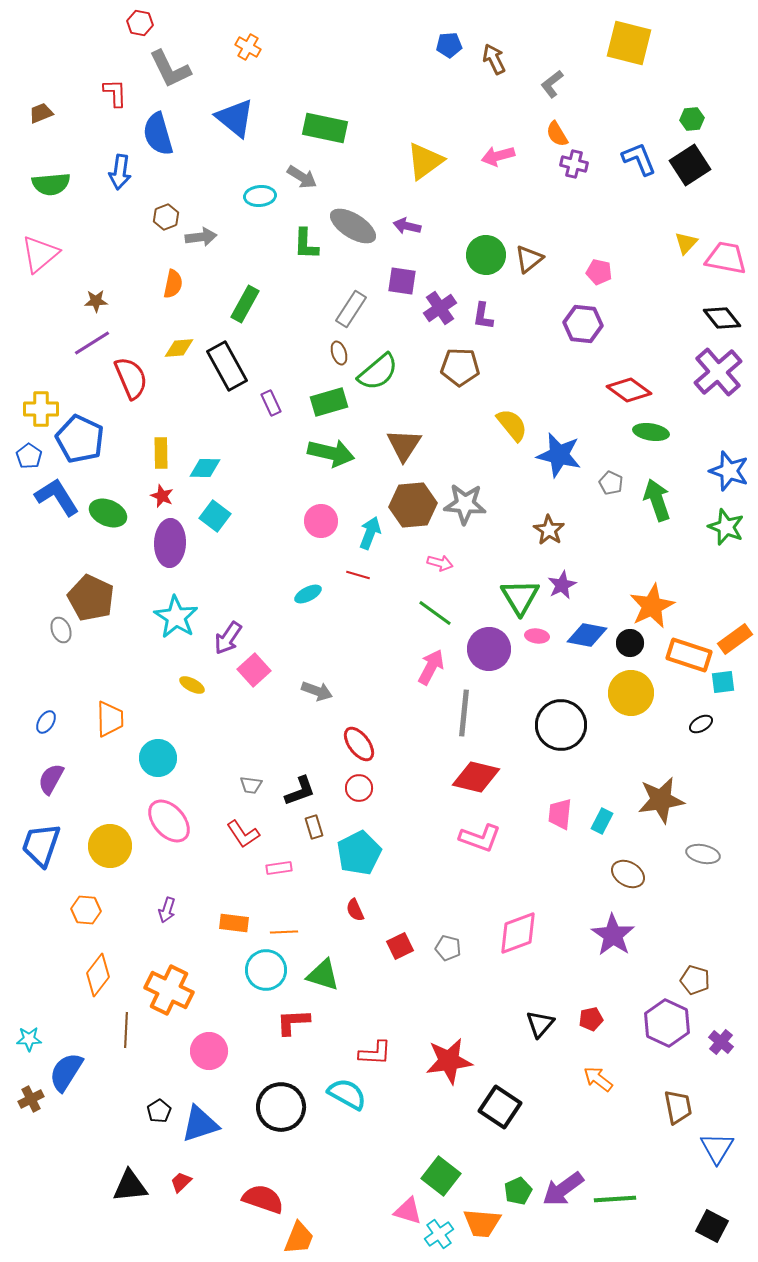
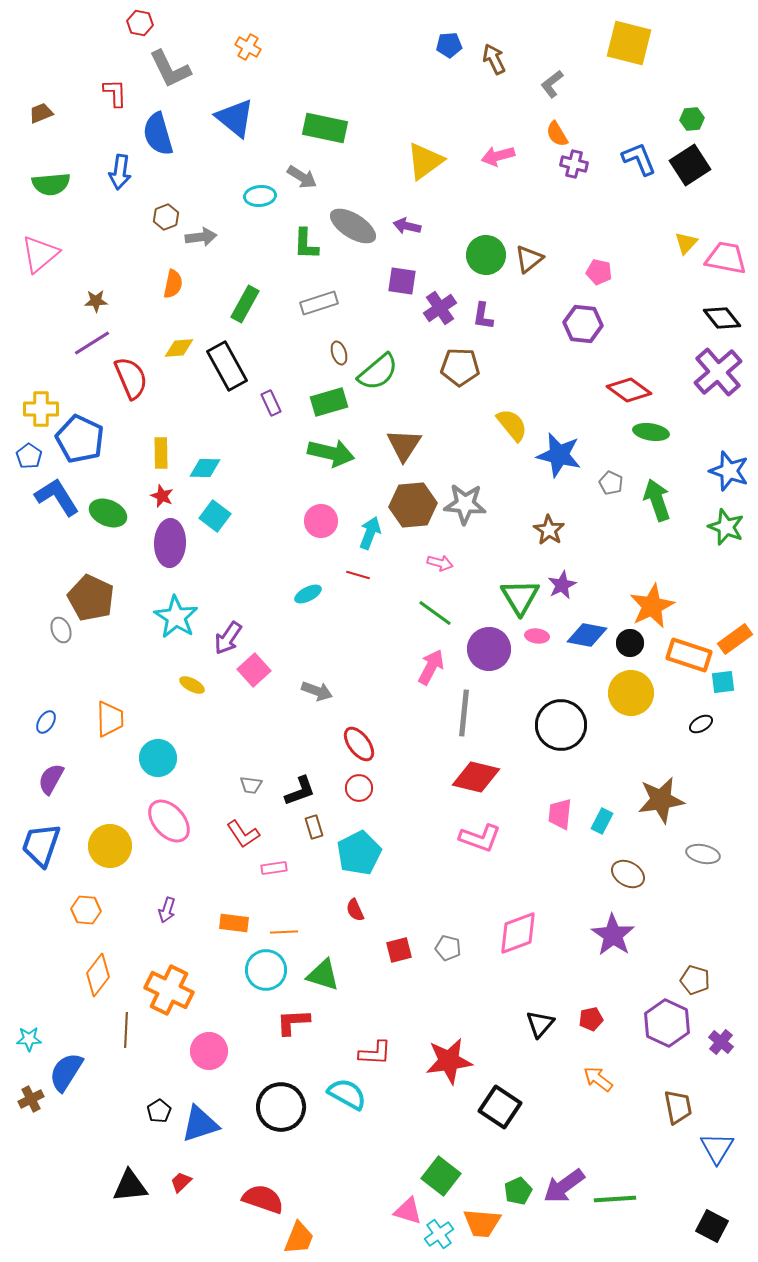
gray rectangle at (351, 309): moved 32 px left, 6 px up; rotated 39 degrees clockwise
pink rectangle at (279, 868): moved 5 px left
red square at (400, 946): moved 1 px left, 4 px down; rotated 12 degrees clockwise
purple arrow at (563, 1189): moved 1 px right, 3 px up
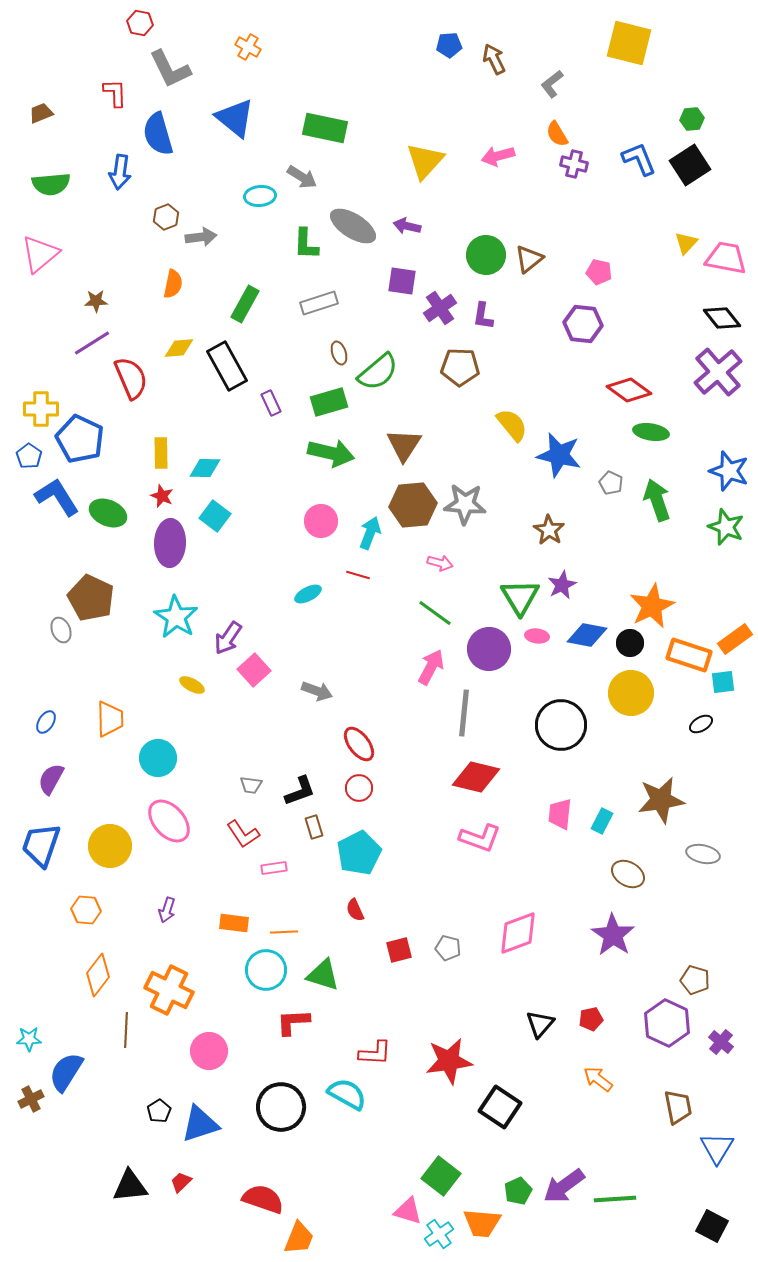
yellow triangle at (425, 161): rotated 12 degrees counterclockwise
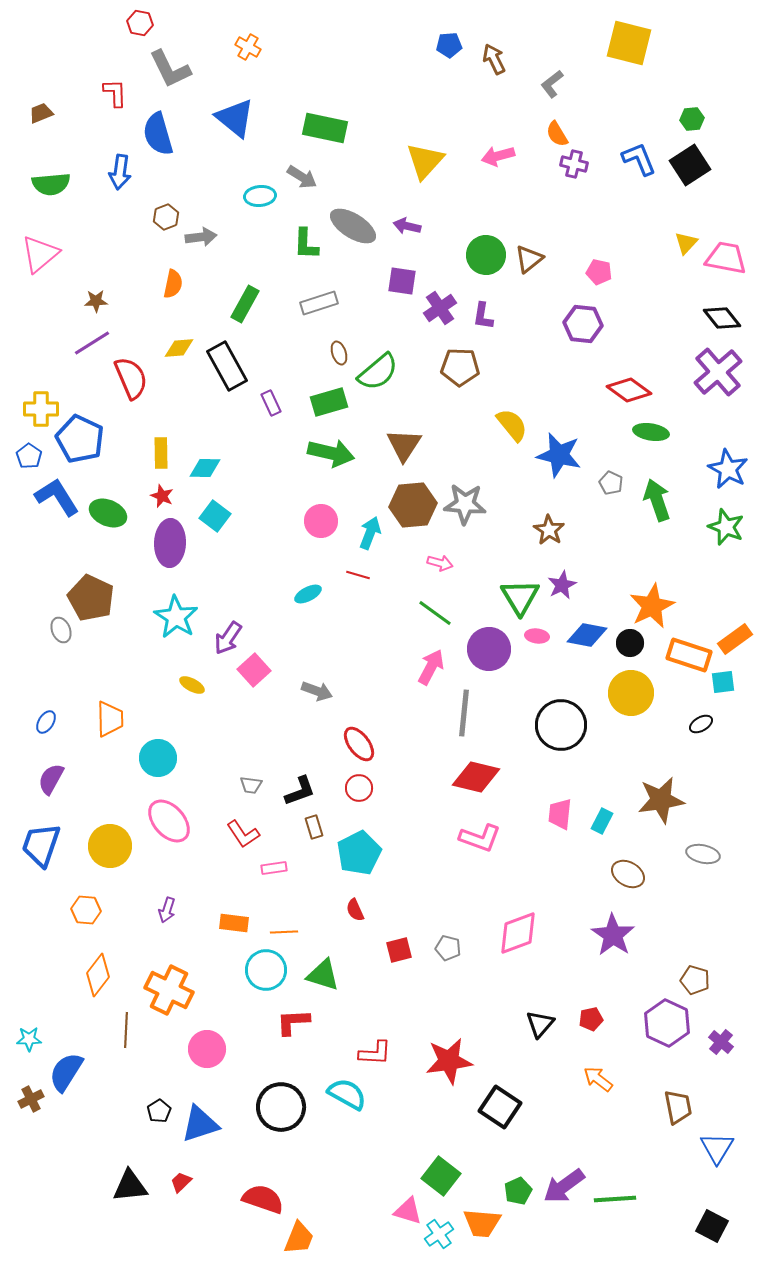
blue star at (729, 471): moved 1 px left, 2 px up; rotated 9 degrees clockwise
pink circle at (209, 1051): moved 2 px left, 2 px up
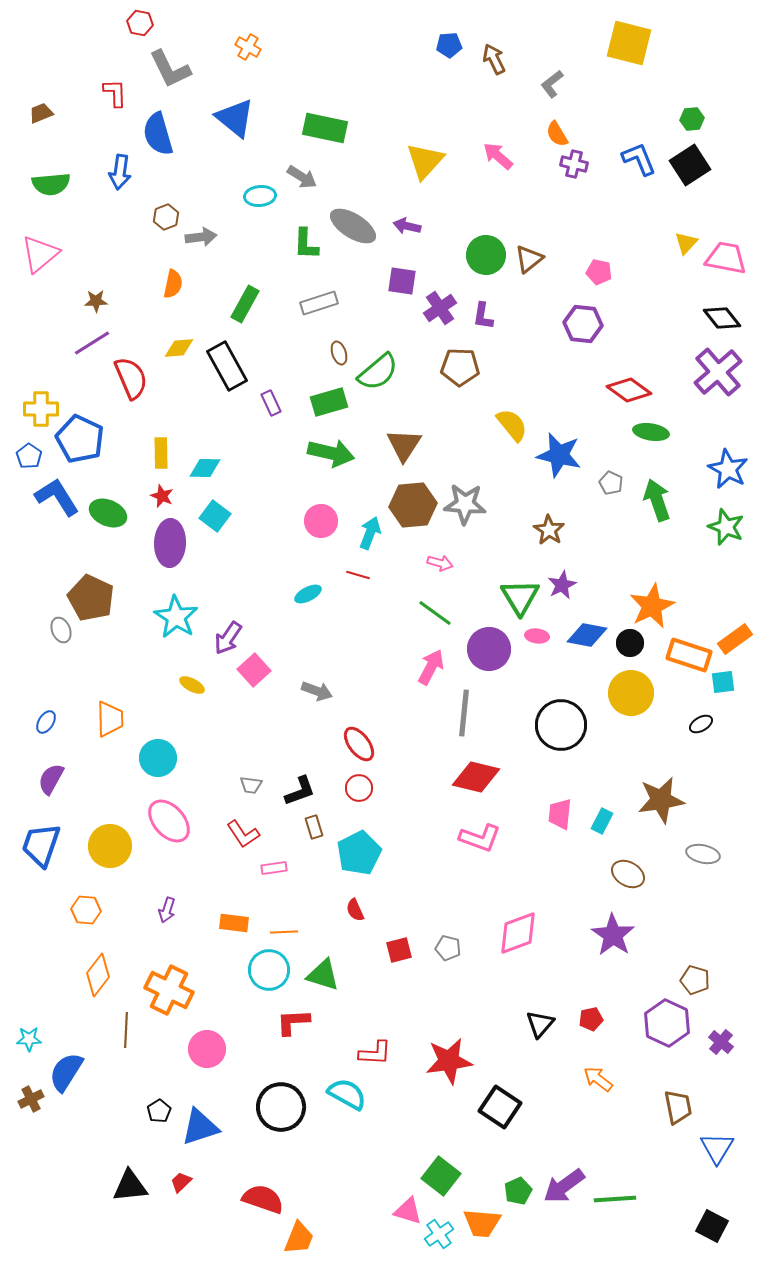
pink arrow at (498, 156): rotated 56 degrees clockwise
cyan circle at (266, 970): moved 3 px right
blue triangle at (200, 1124): moved 3 px down
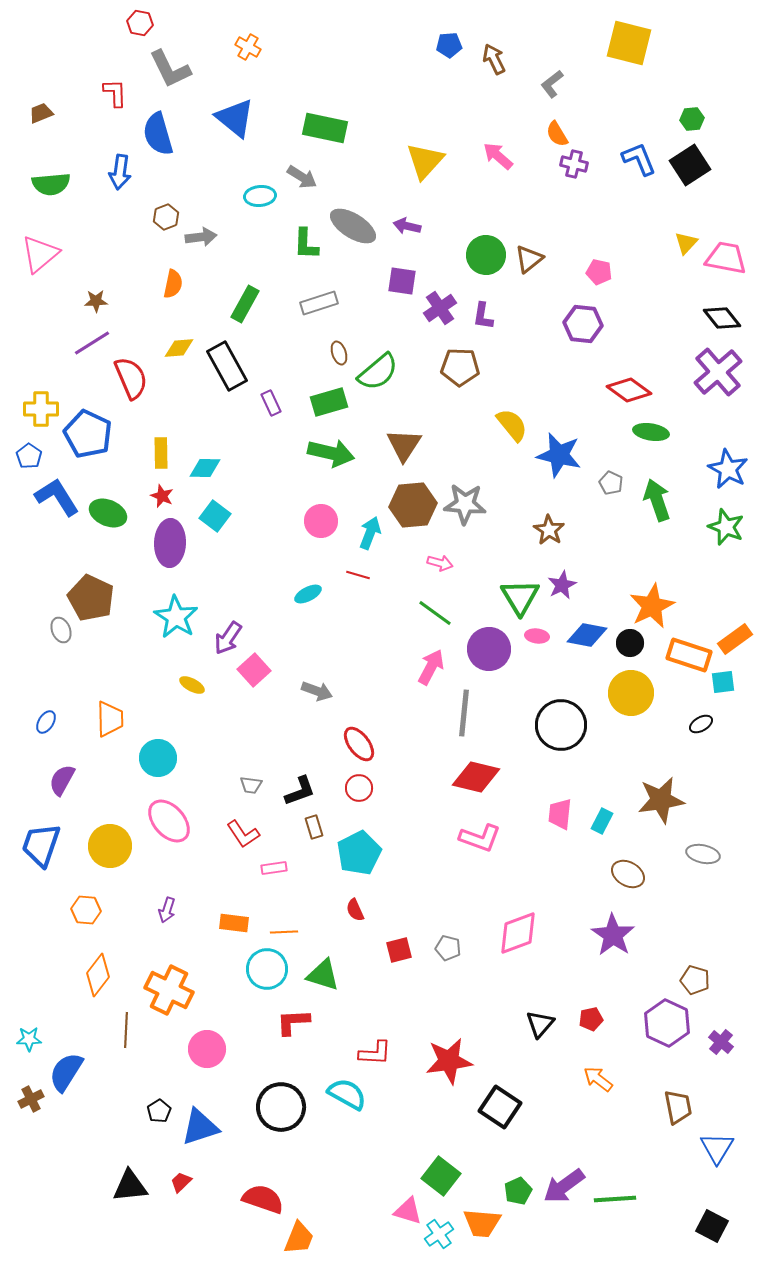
blue pentagon at (80, 439): moved 8 px right, 5 px up
purple semicircle at (51, 779): moved 11 px right, 1 px down
cyan circle at (269, 970): moved 2 px left, 1 px up
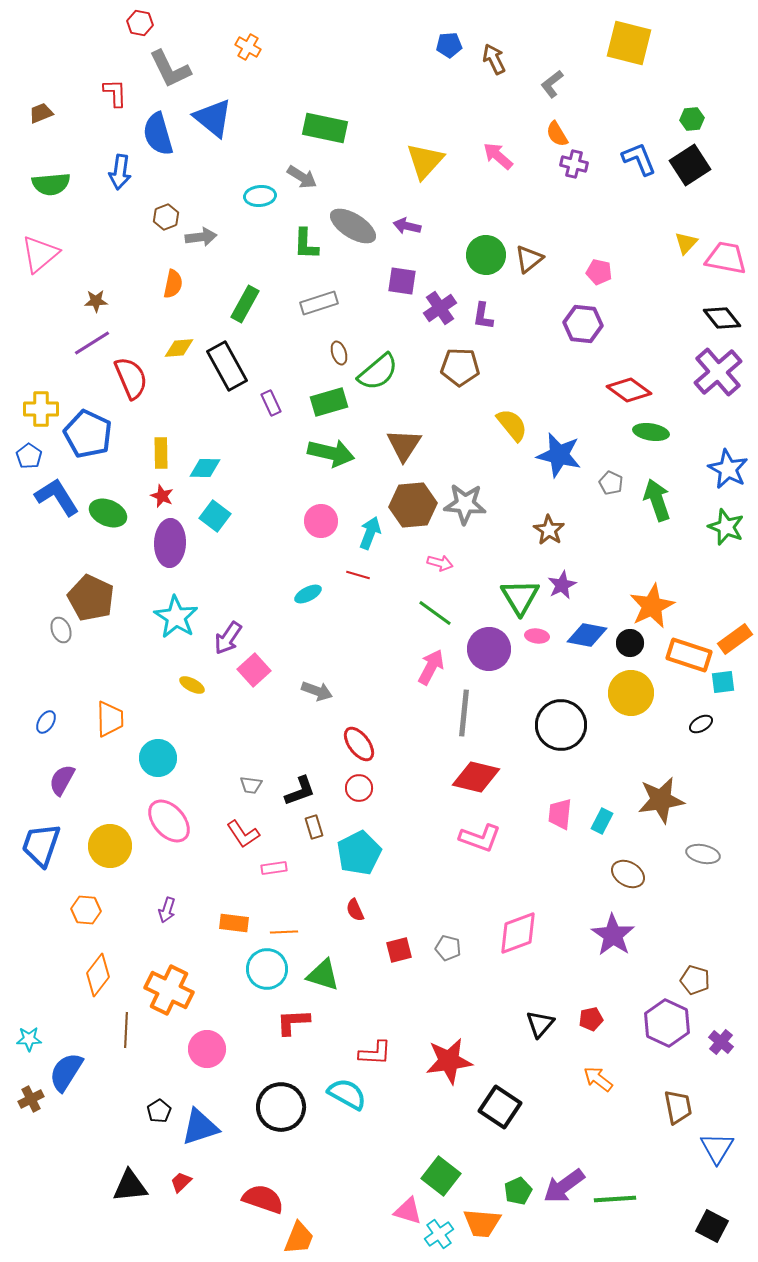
blue triangle at (235, 118): moved 22 px left
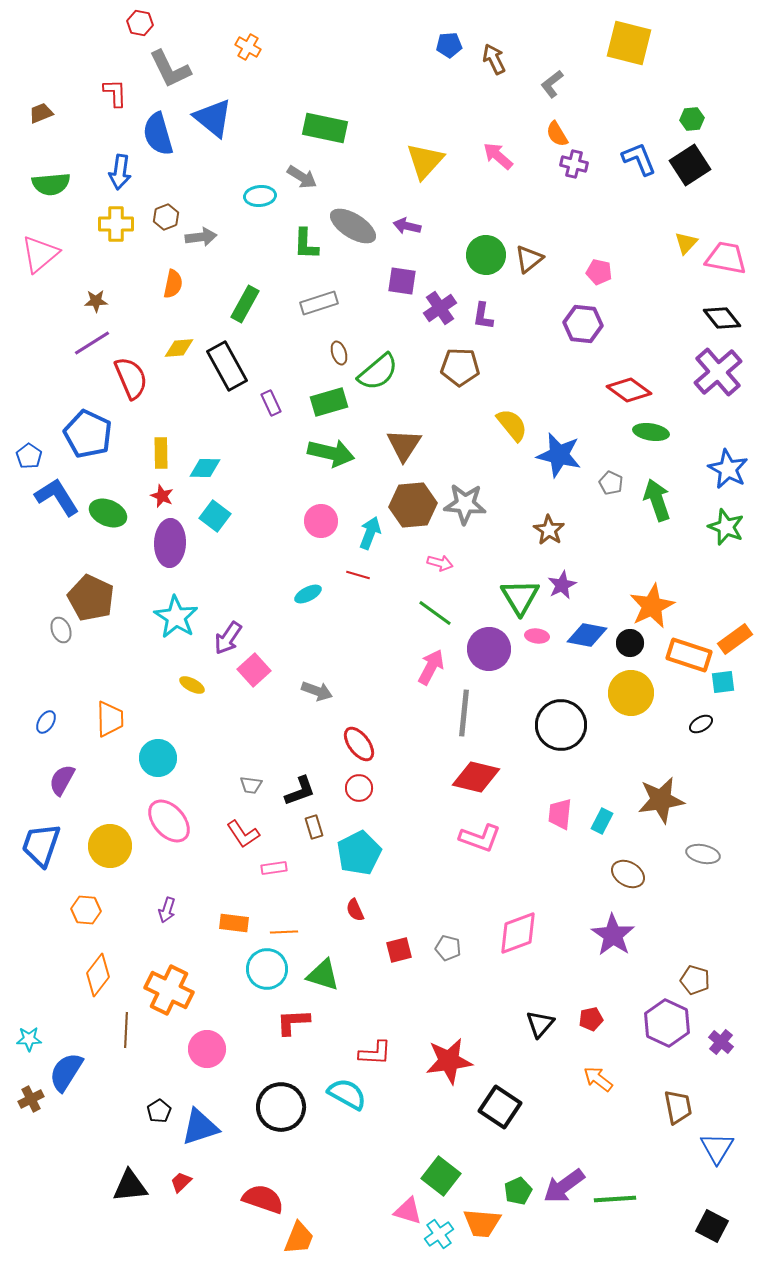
yellow cross at (41, 409): moved 75 px right, 185 px up
